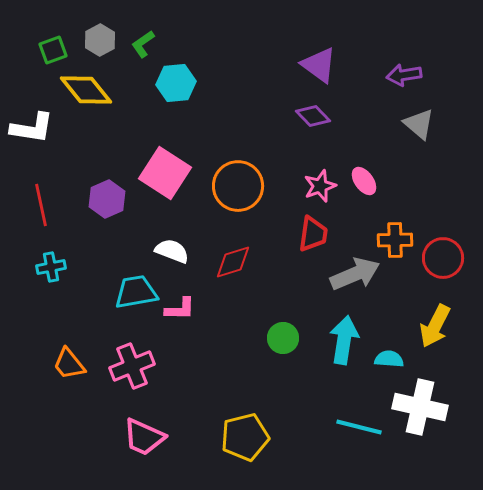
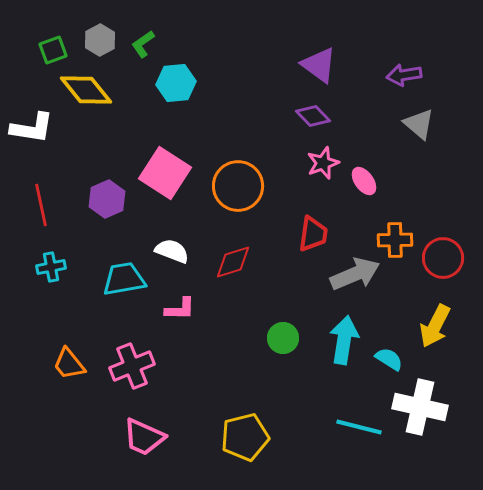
pink star: moved 3 px right, 23 px up
cyan trapezoid: moved 12 px left, 13 px up
cyan semicircle: rotated 28 degrees clockwise
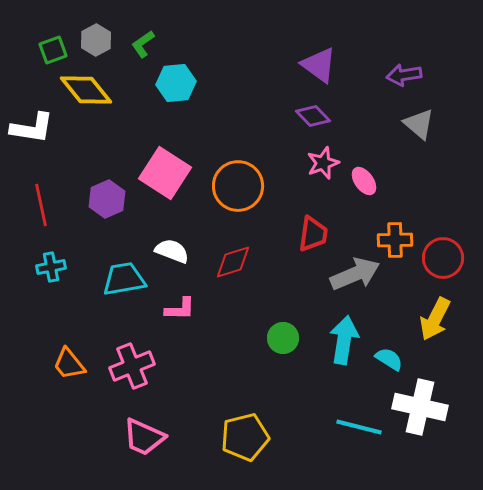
gray hexagon: moved 4 px left
yellow arrow: moved 7 px up
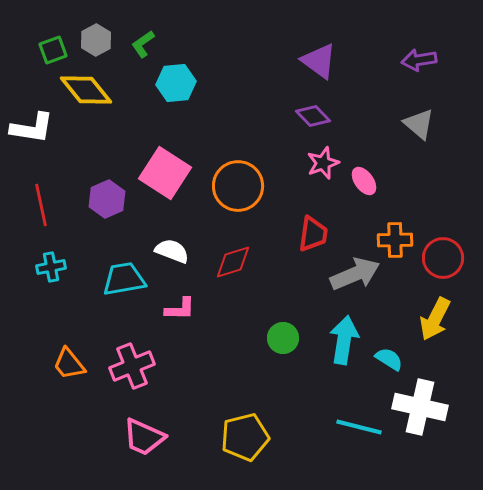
purple triangle: moved 4 px up
purple arrow: moved 15 px right, 15 px up
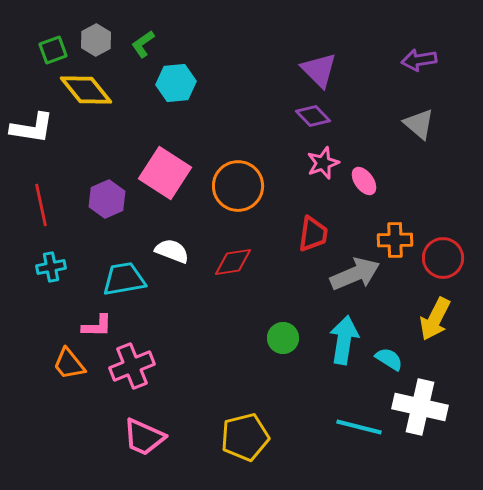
purple triangle: moved 9 px down; rotated 9 degrees clockwise
red diamond: rotated 9 degrees clockwise
pink L-shape: moved 83 px left, 17 px down
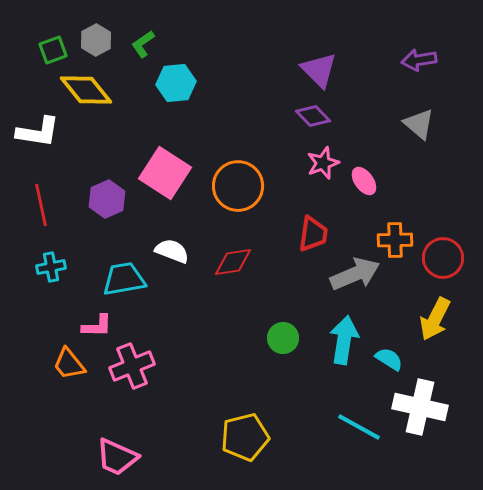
white L-shape: moved 6 px right, 4 px down
cyan line: rotated 15 degrees clockwise
pink trapezoid: moved 27 px left, 20 px down
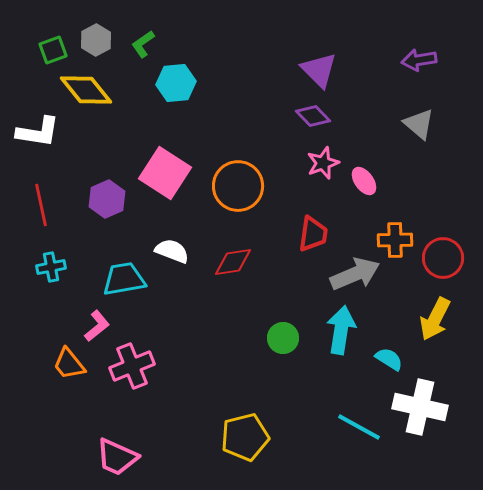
pink L-shape: rotated 40 degrees counterclockwise
cyan arrow: moved 3 px left, 10 px up
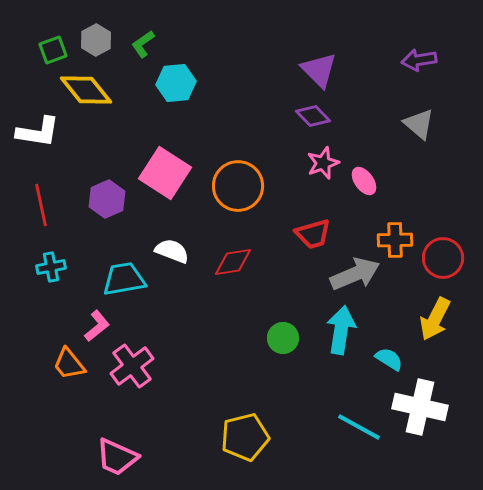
red trapezoid: rotated 66 degrees clockwise
pink cross: rotated 15 degrees counterclockwise
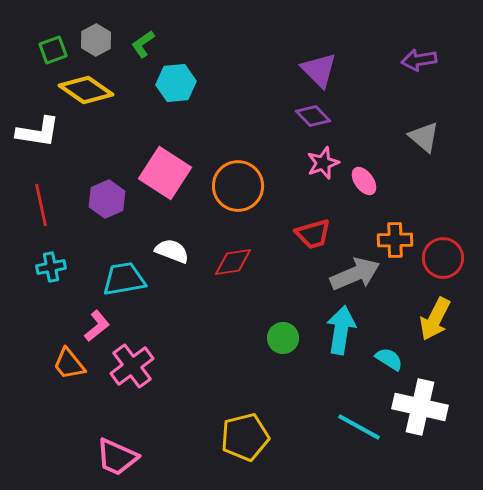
yellow diamond: rotated 16 degrees counterclockwise
gray triangle: moved 5 px right, 13 px down
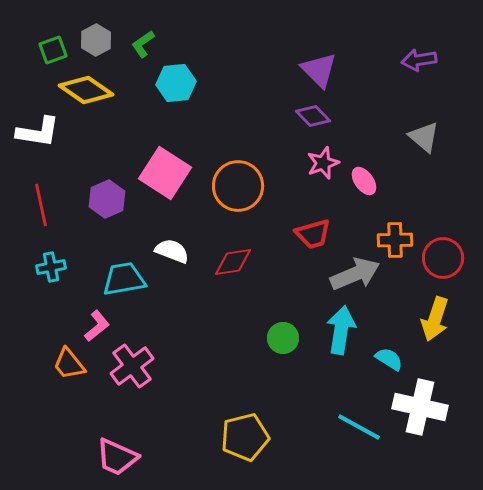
yellow arrow: rotated 9 degrees counterclockwise
